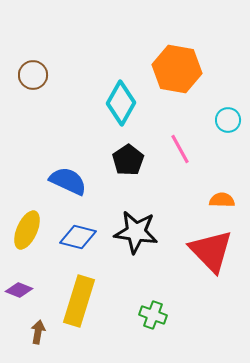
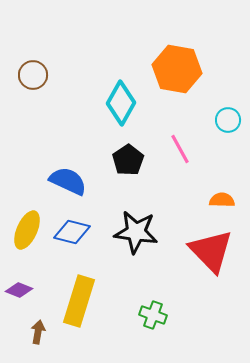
blue diamond: moved 6 px left, 5 px up
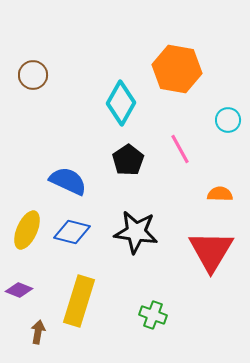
orange semicircle: moved 2 px left, 6 px up
red triangle: rotated 15 degrees clockwise
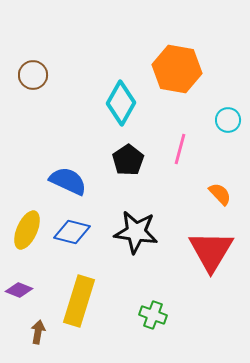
pink line: rotated 44 degrees clockwise
orange semicircle: rotated 45 degrees clockwise
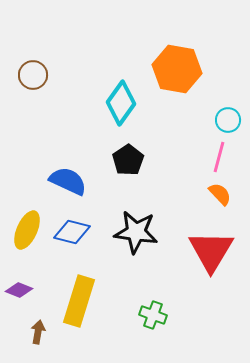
cyan diamond: rotated 6 degrees clockwise
pink line: moved 39 px right, 8 px down
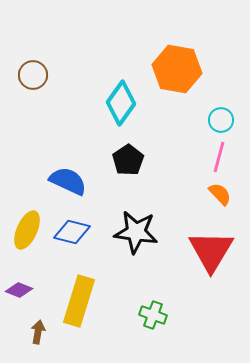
cyan circle: moved 7 px left
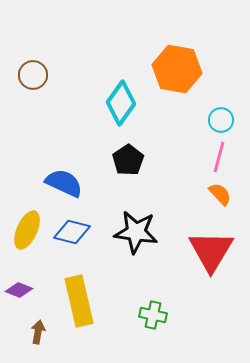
blue semicircle: moved 4 px left, 2 px down
yellow rectangle: rotated 30 degrees counterclockwise
green cross: rotated 8 degrees counterclockwise
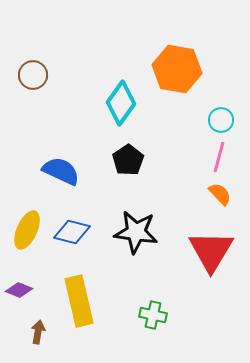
blue semicircle: moved 3 px left, 12 px up
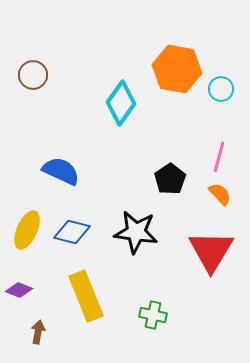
cyan circle: moved 31 px up
black pentagon: moved 42 px right, 19 px down
yellow rectangle: moved 7 px right, 5 px up; rotated 9 degrees counterclockwise
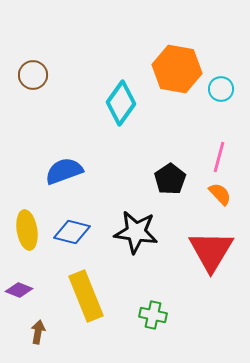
blue semicircle: moved 3 px right; rotated 45 degrees counterclockwise
yellow ellipse: rotated 33 degrees counterclockwise
